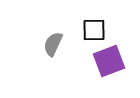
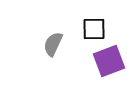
black square: moved 1 px up
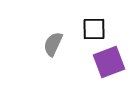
purple square: moved 1 px down
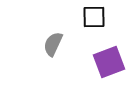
black square: moved 12 px up
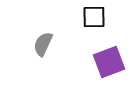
gray semicircle: moved 10 px left
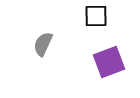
black square: moved 2 px right, 1 px up
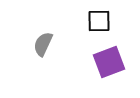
black square: moved 3 px right, 5 px down
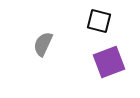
black square: rotated 15 degrees clockwise
